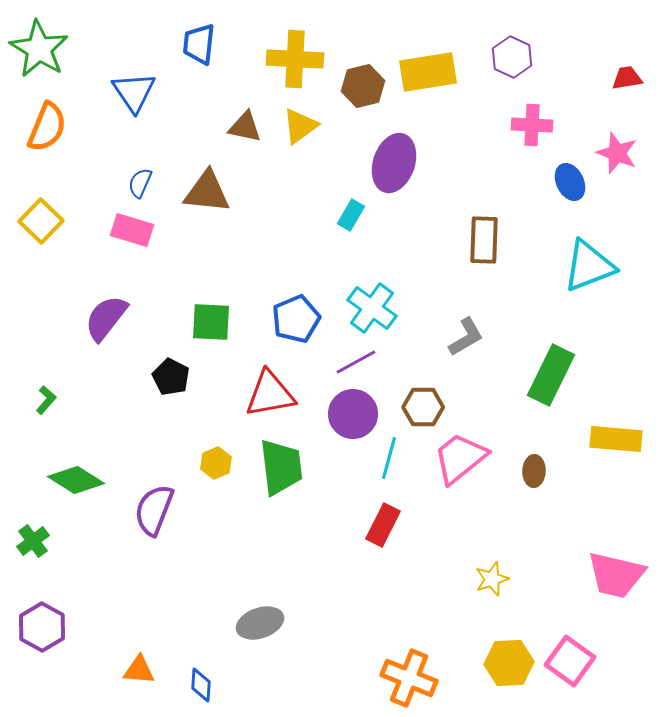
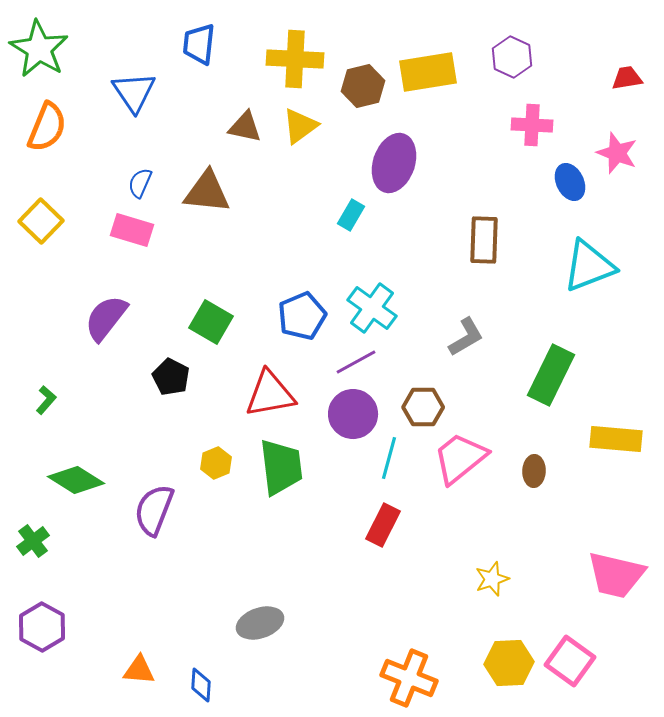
blue pentagon at (296, 319): moved 6 px right, 3 px up
green square at (211, 322): rotated 27 degrees clockwise
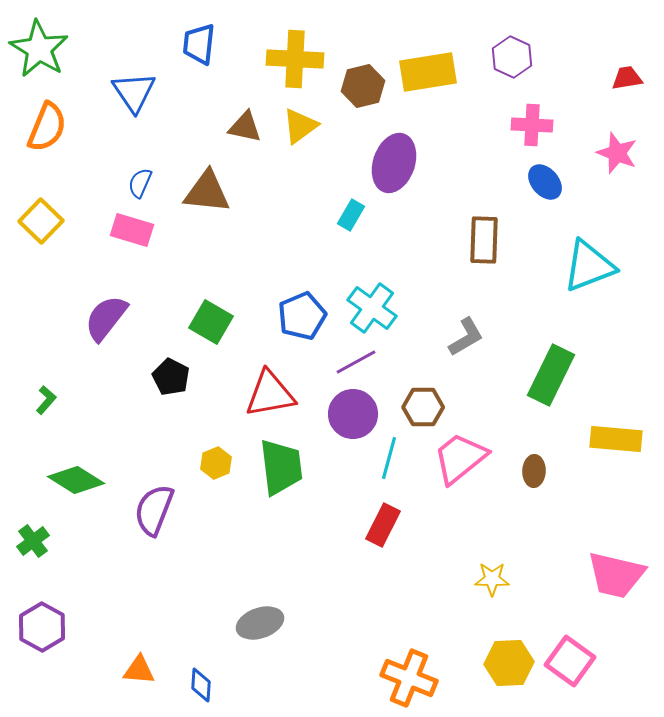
blue ellipse at (570, 182): moved 25 px left; rotated 15 degrees counterclockwise
yellow star at (492, 579): rotated 20 degrees clockwise
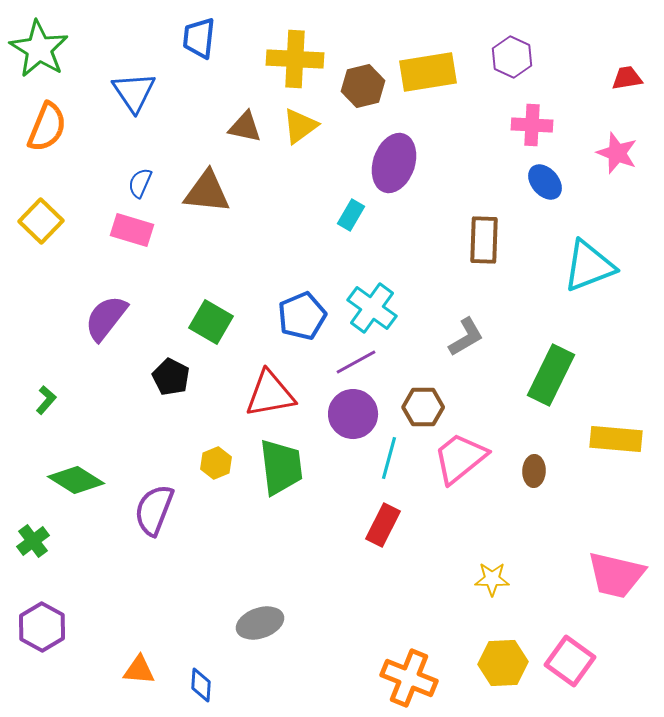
blue trapezoid at (199, 44): moved 6 px up
yellow hexagon at (509, 663): moved 6 px left
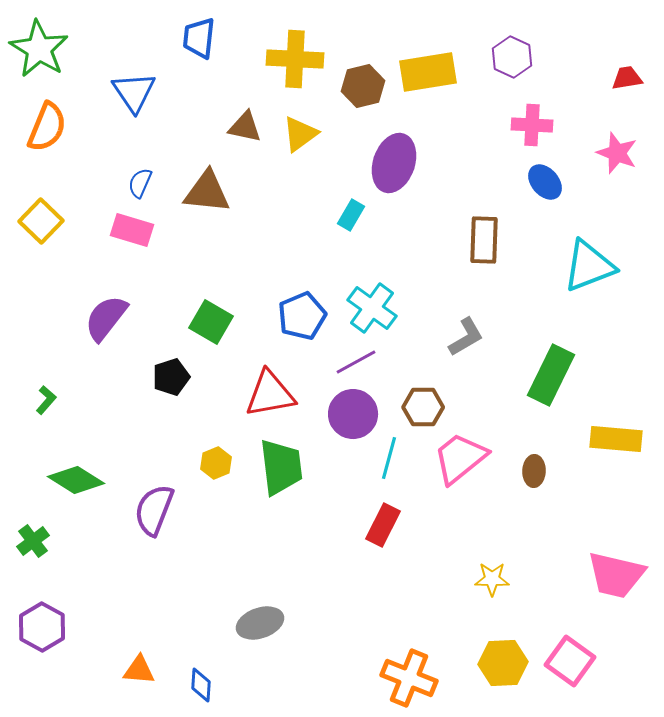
yellow triangle at (300, 126): moved 8 px down
black pentagon at (171, 377): rotated 27 degrees clockwise
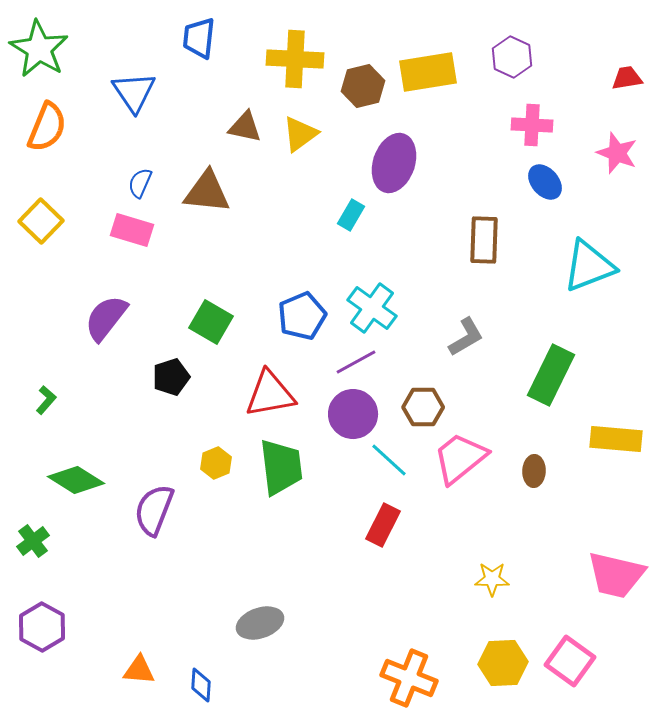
cyan line at (389, 458): moved 2 px down; rotated 63 degrees counterclockwise
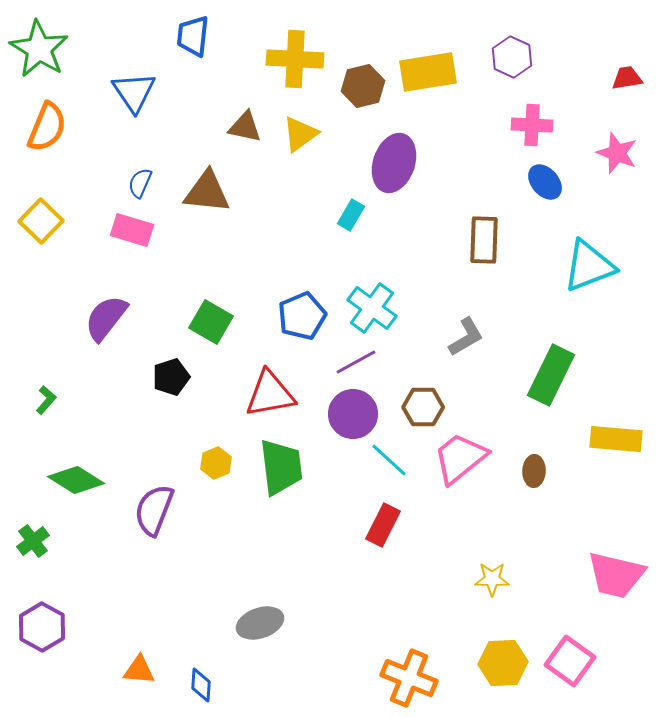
blue trapezoid at (199, 38): moved 6 px left, 2 px up
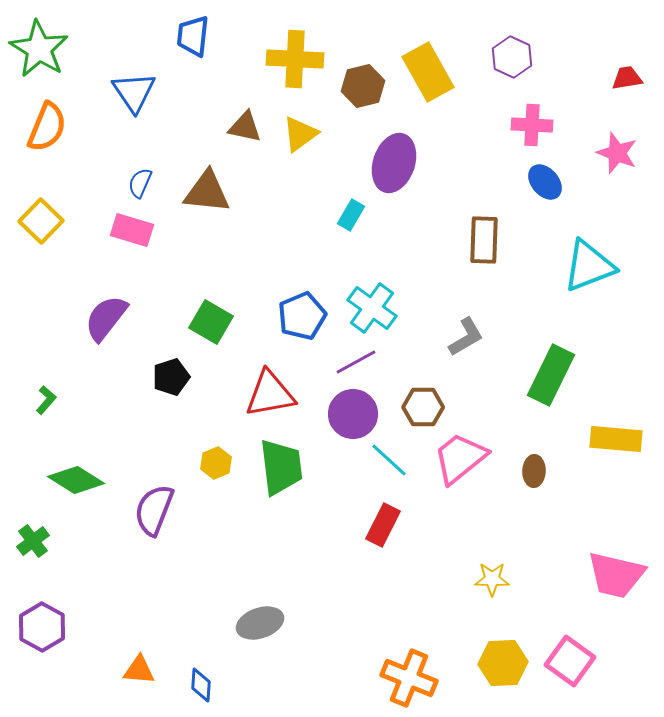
yellow rectangle at (428, 72): rotated 70 degrees clockwise
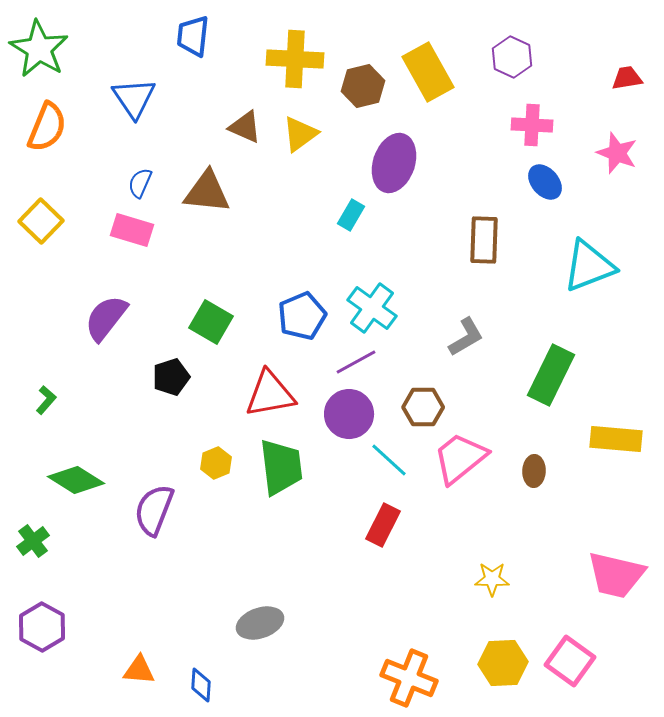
blue triangle at (134, 92): moved 6 px down
brown triangle at (245, 127): rotated 12 degrees clockwise
purple circle at (353, 414): moved 4 px left
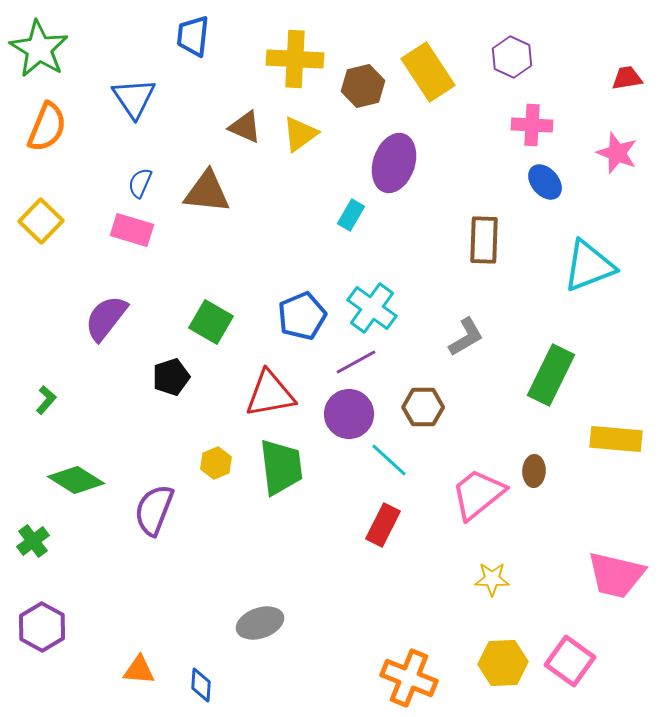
yellow rectangle at (428, 72): rotated 4 degrees counterclockwise
pink trapezoid at (460, 458): moved 18 px right, 36 px down
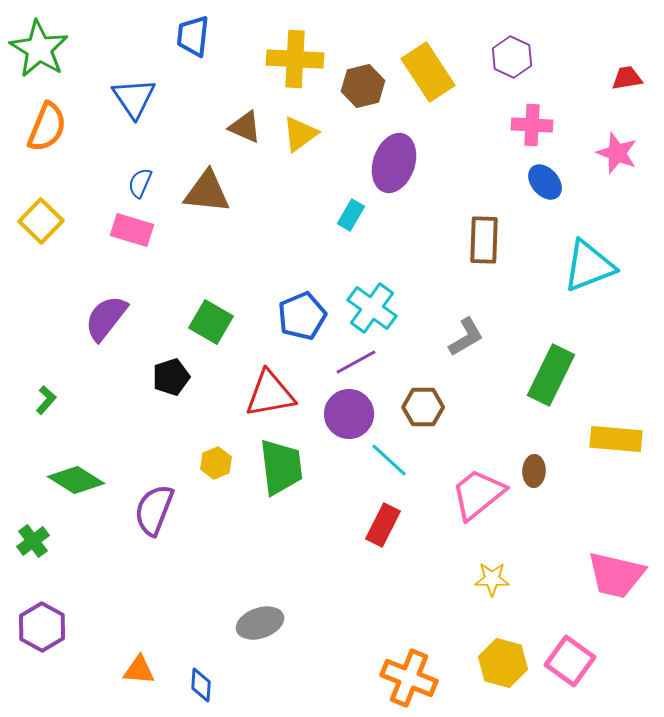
yellow hexagon at (503, 663): rotated 18 degrees clockwise
